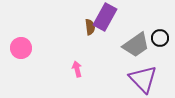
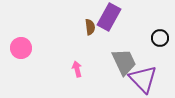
purple rectangle: moved 4 px right
gray trapezoid: moved 12 px left, 17 px down; rotated 80 degrees counterclockwise
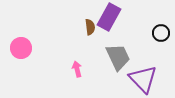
black circle: moved 1 px right, 5 px up
gray trapezoid: moved 6 px left, 5 px up
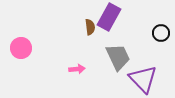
pink arrow: rotated 98 degrees clockwise
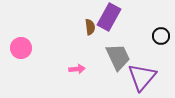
black circle: moved 3 px down
purple triangle: moved 1 px left, 2 px up; rotated 24 degrees clockwise
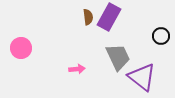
brown semicircle: moved 2 px left, 10 px up
purple triangle: rotated 32 degrees counterclockwise
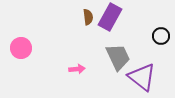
purple rectangle: moved 1 px right
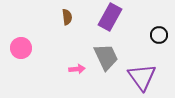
brown semicircle: moved 21 px left
black circle: moved 2 px left, 1 px up
gray trapezoid: moved 12 px left
purple triangle: rotated 16 degrees clockwise
